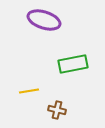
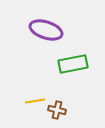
purple ellipse: moved 2 px right, 10 px down
yellow line: moved 6 px right, 10 px down
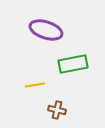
yellow line: moved 16 px up
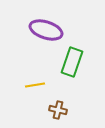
green rectangle: moved 1 px left, 2 px up; rotated 60 degrees counterclockwise
brown cross: moved 1 px right
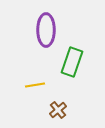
purple ellipse: rotated 72 degrees clockwise
brown cross: rotated 36 degrees clockwise
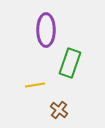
green rectangle: moved 2 px left, 1 px down
brown cross: moved 1 px right; rotated 12 degrees counterclockwise
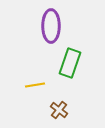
purple ellipse: moved 5 px right, 4 px up
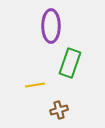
brown cross: rotated 36 degrees clockwise
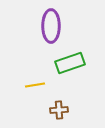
green rectangle: rotated 52 degrees clockwise
brown cross: rotated 12 degrees clockwise
